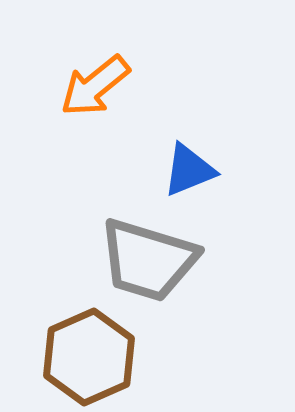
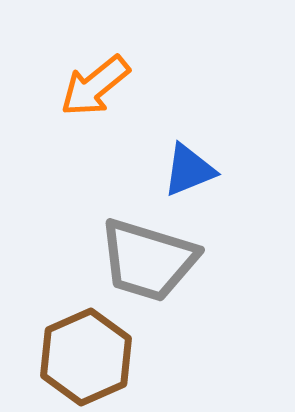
brown hexagon: moved 3 px left
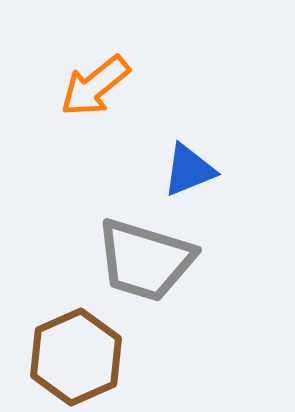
gray trapezoid: moved 3 px left
brown hexagon: moved 10 px left
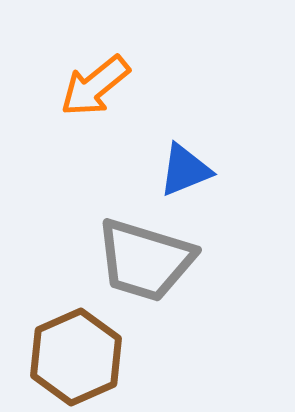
blue triangle: moved 4 px left
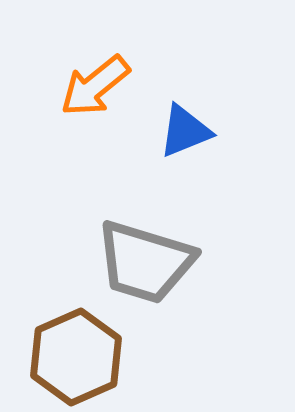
blue triangle: moved 39 px up
gray trapezoid: moved 2 px down
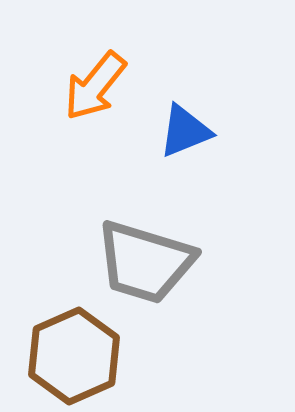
orange arrow: rotated 12 degrees counterclockwise
brown hexagon: moved 2 px left, 1 px up
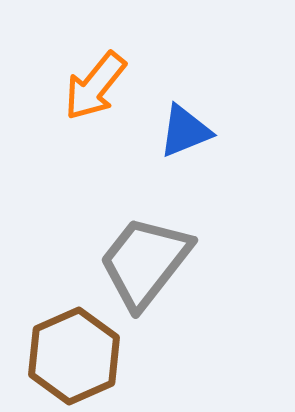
gray trapezoid: rotated 111 degrees clockwise
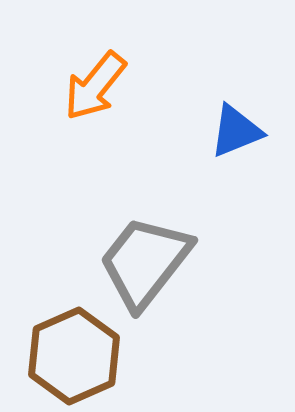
blue triangle: moved 51 px right
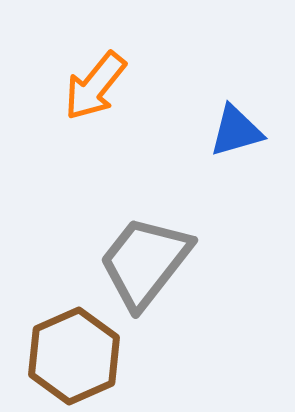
blue triangle: rotated 6 degrees clockwise
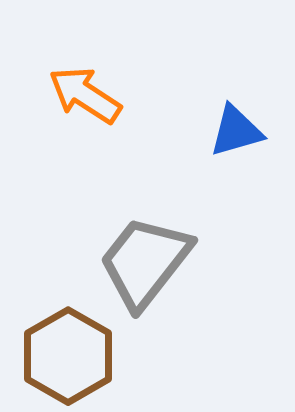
orange arrow: moved 10 px left, 9 px down; rotated 84 degrees clockwise
brown hexagon: moved 6 px left; rotated 6 degrees counterclockwise
